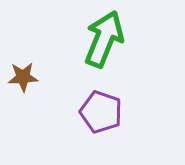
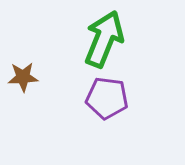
purple pentagon: moved 6 px right, 14 px up; rotated 12 degrees counterclockwise
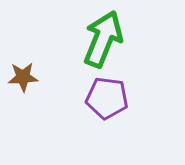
green arrow: moved 1 px left
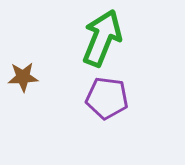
green arrow: moved 1 px left, 1 px up
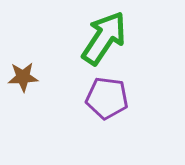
green arrow: moved 2 px right; rotated 12 degrees clockwise
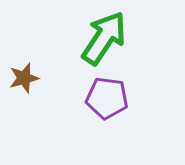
brown star: moved 1 px right, 1 px down; rotated 12 degrees counterclockwise
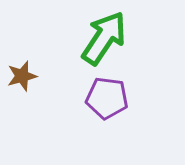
brown star: moved 2 px left, 2 px up
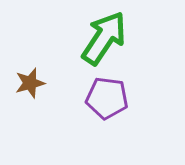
brown star: moved 8 px right, 7 px down
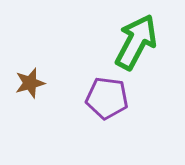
green arrow: moved 32 px right, 4 px down; rotated 6 degrees counterclockwise
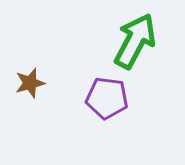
green arrow: moved 1 px left, 1 px up
